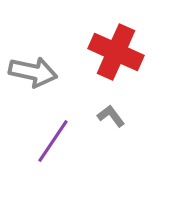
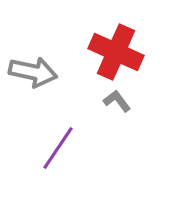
gray L-shape: moved 6 px right, 15 px up
purple line: moved 5 px right, 7 px down
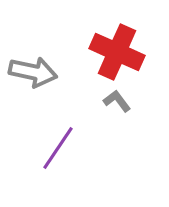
red cross: moved 1 px right
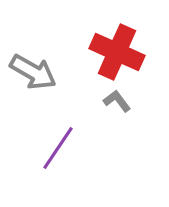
gray arrow: rotated 18 degrees clockwise
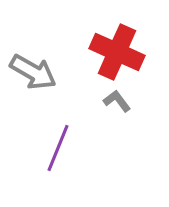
purple line: rotated 12 degrees counterclockwise
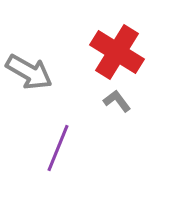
red cross: rotated 8 degrees clockwise
gray arrow: moved 4 px left
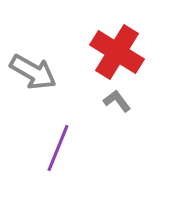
gray arrow: moved 4 px right
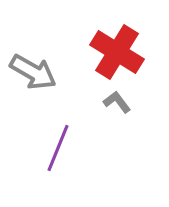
gray L-shape: moved 1 px down
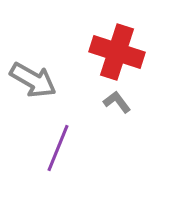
red cross: rotated 14 degrees counterclockwise
gray arrow: moved 8 px down
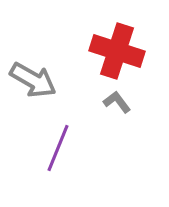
red cross: moved 1 px up
